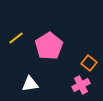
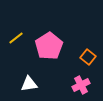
orange square: moved 1 px left, 6 px up
white triangle: moved 1 px left
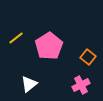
white triangle: rotated 30 degrees counterclockwise
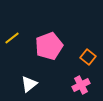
yellow line: moved 4 px left
pink pentagon: rotated 12 degrees clockwise
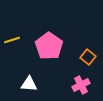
yellow line: moved 2 px down; rotated 21 degrees clockwise
pink pentagon: rotated 16 degrees counterclockwise
white triangle: rotated 42 degrees clockwise
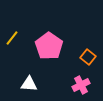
yellow line: moved 2 px up; rotated 35 degrees counterclockwise
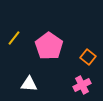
yellow line: moved 2 px right
pink cross: moved 1 px right
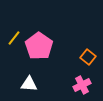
pink pentagon: moved 10 px left
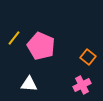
pink pentagon: moved 2 px right; rotated 12 degrees counterclockwise
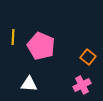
yellow line: moved 1 px left, 1 px up; rotated 35 degrees counterclockwise
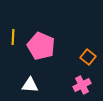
white triangle: moved 1 px right, 1 px down
